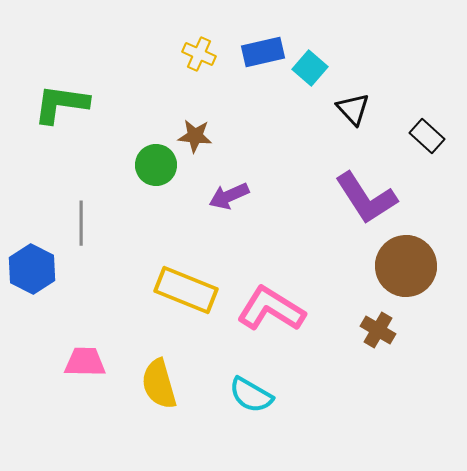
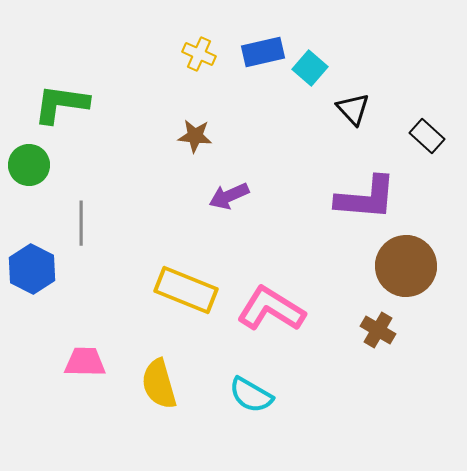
green circle: moved 127 px left
purple L-shape: rotated 52 degrees counterclockwise
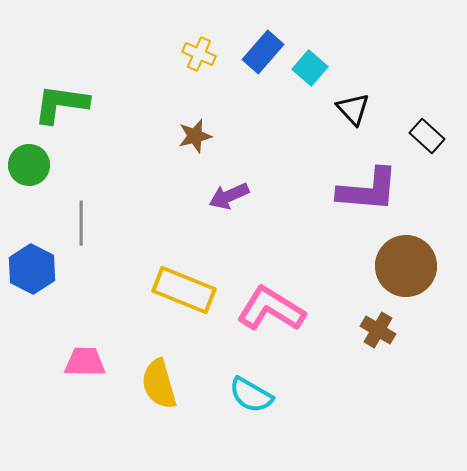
blue rectangle: rotated 36 degrees counterclockwise
brown star: rotated 20 degrees counterclockwise
purple L-shape: moved 2 px right, 8 px up
yellow rectangle: moved 2 px left
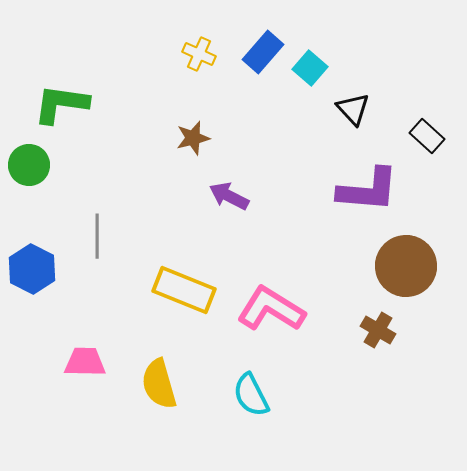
brown star: moved 2 px left, 2 px down
purple arrow: rotated 51 degrees clockwise
gray line: moved 16 px right, 13 px down
cyan semicircle: rotated 33 degrees clockwise
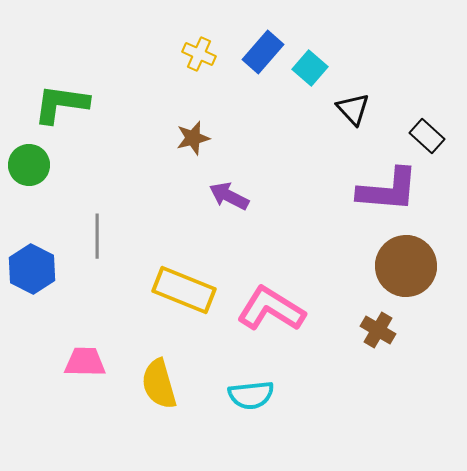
purple L-shape: moved 20 px right
cyan semicircle: rotated 69 degrees counterclockwise
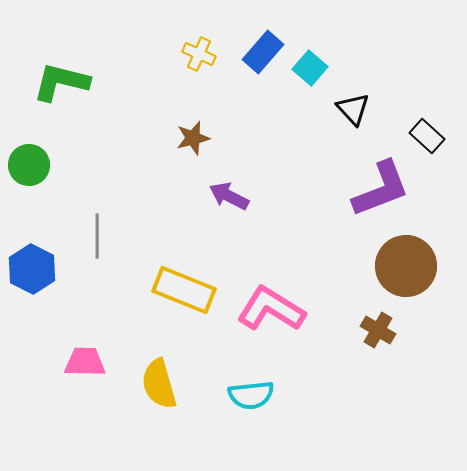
green L-shape: moved 22 px up; rotated 6 degrees clockwise
purple L-shape: moved 7 px left, 1 px up; rotated 26 degrees counterclockwise
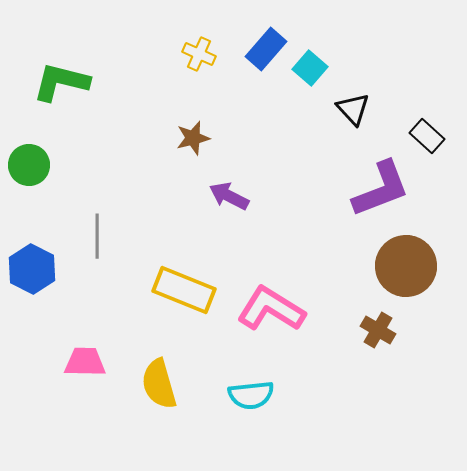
blue rectangle: moved 3 px right, 3 px up
